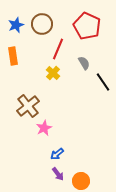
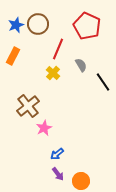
brown circle: moved 4 px left
orange rectangle: rotated 36 degrees clockwise
gray semicircle: moved 3 px left, 2 px down
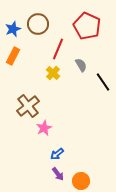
blue star: moved 3 px left, 4 px down
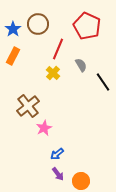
blue star: rotated 14 degrees counterclockwise
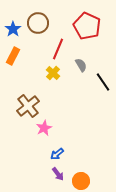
brown circle: moved 1 px up
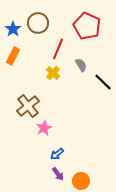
black line: rotated 12 degrees counterclockwise
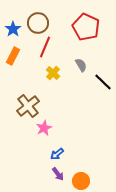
red pentagon: moved 1 px left, 1 px down
red line: moved 13 px left, 2 px up
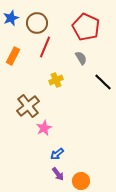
brown circle: moved 1 px left
blue star: moved 2 px left, 11 px up; rotated 14 degrees clockwise
gray semicircle: moved 7 px up
yellow cross: moved 3 px right, 7 px down; rotated 24 degrees clockwise
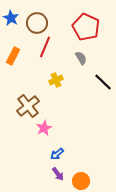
blue star: rotated 21 degrees counterclockwise
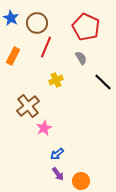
red line: moved 1 px right
